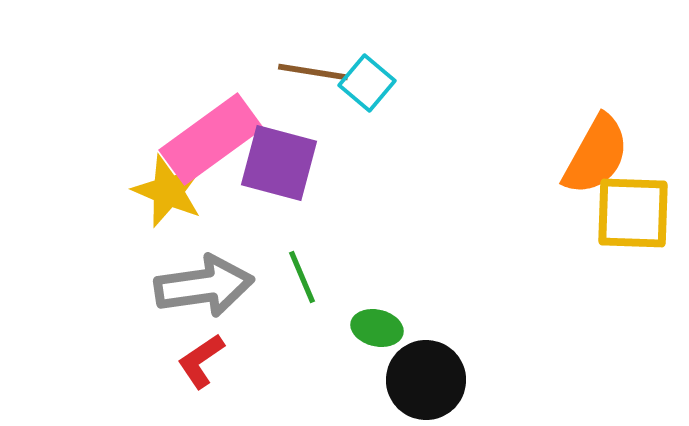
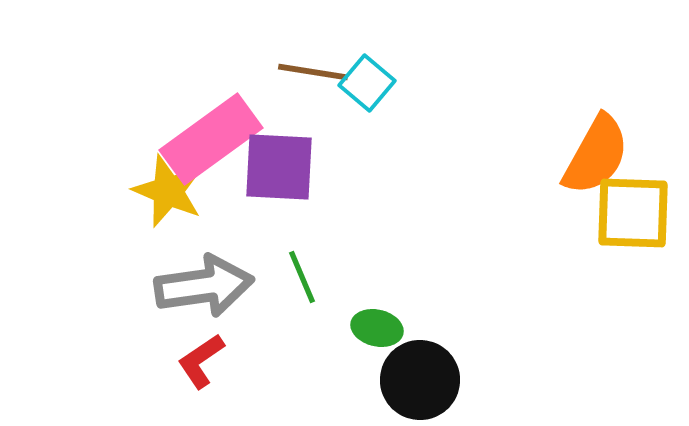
purple square: moved 4 px down; rotated 12 degrees counterclockwise
black circle: moved 6 px left
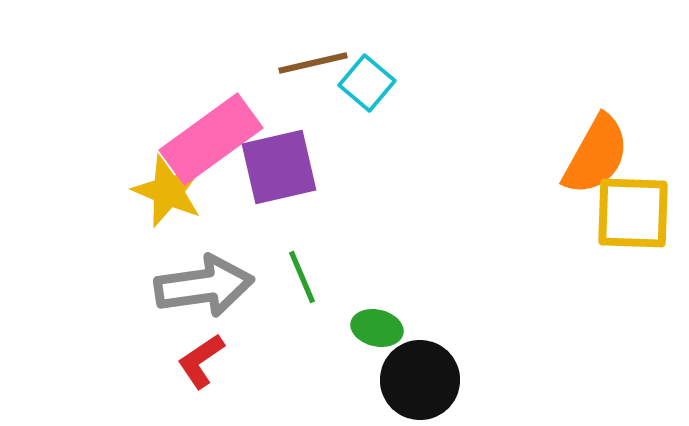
brown line: moved 9 px up; rotated 22 degrees counterclockwise
purple square: rotated 16 degrees counterclockwise
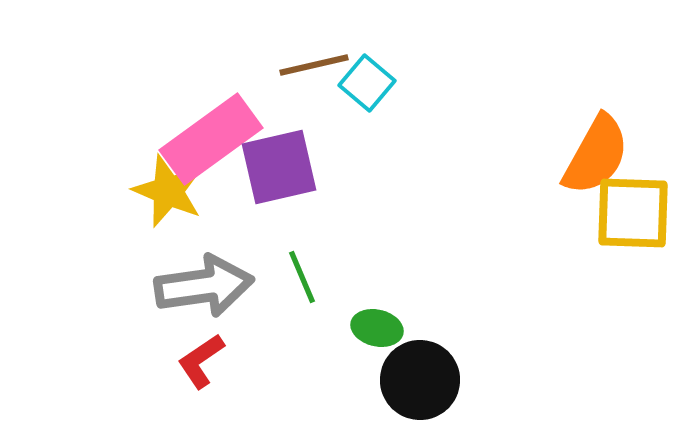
brown line: moved 1 px right, 2 px down
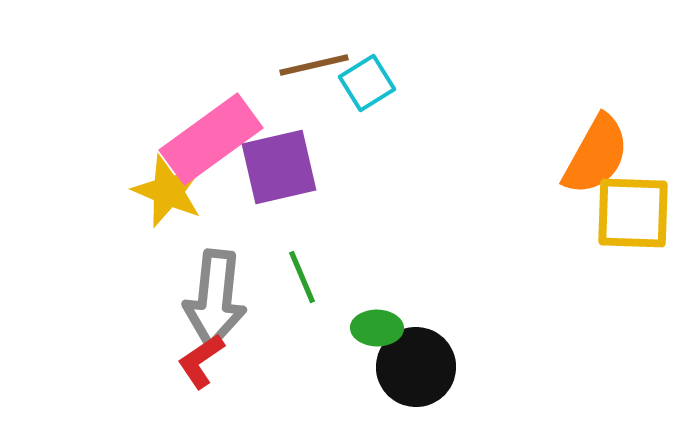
cyan square: rotated 18 degrees clockwise
gray arrow: moved 11 px right, 13 px down; rotated 104 degrees clockwise
green ellipse: rotated 12 degrees counterclockwise
black circle: moved 4 px left, 13 px up
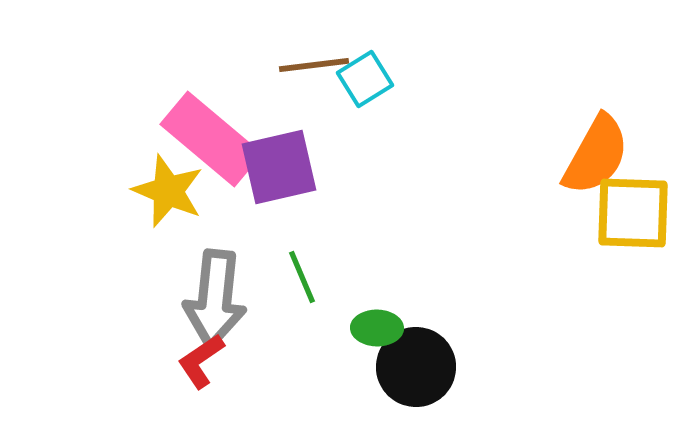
brown line: rotated 6 degrees clockwise
cyan square: moved 2 px left, 4 px up
pink rectangle: rotated 76 degrees clockwise
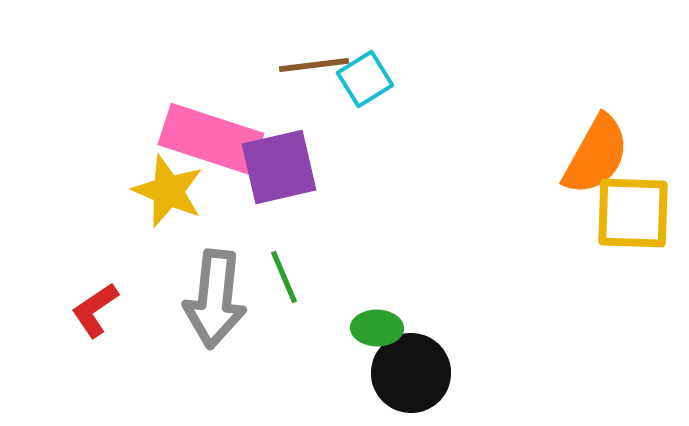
pink rectangle: rotated 22 degrees counterclockwise
green line: moved 18 px left
red L-shape: moved 106 px left, 51 px up
black circle: moved 5 px left, 6 px down
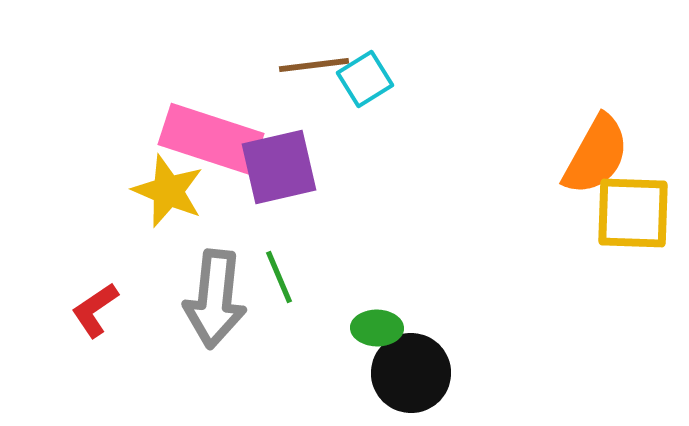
green line: moved 5 px left
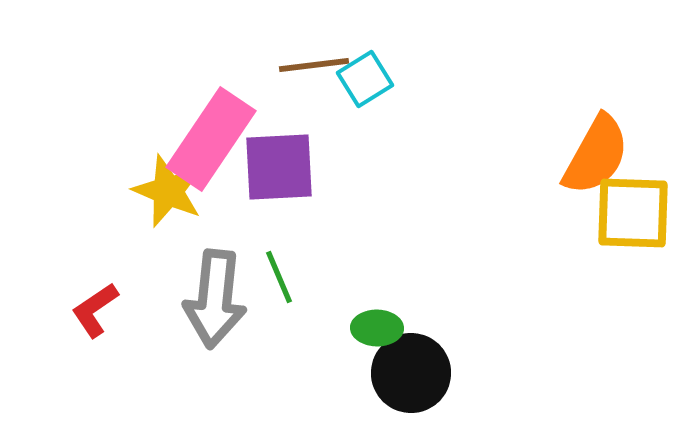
pink rectangle: rotated 74 degrees counterclockwise
purple square: rotated 10 degrees clockwise
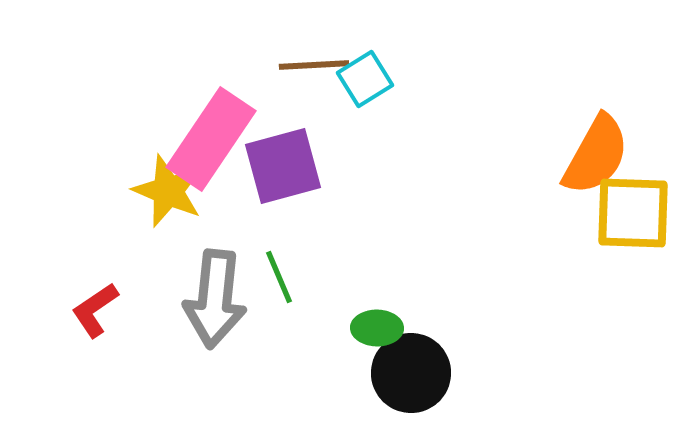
brown line: rotated 4 degrees clockwise
purple square: moved 4 px right, 1 px up; rotated 12 degrees counterclockwise
